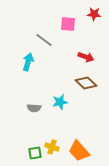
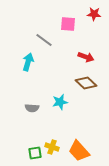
gray semicircle: moved 2 px left
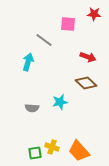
red arrow: moved 2 px right
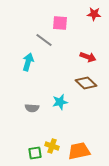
pink square: moved 8 px left, 1 px up
yellow cross: moved 1 px up
orange trapezoid: rotated 120 degrees clockwise
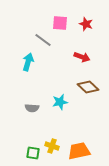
red star: moved 8 px left, 10 px down; rotated 16 degrees clockwise
gray line: moved 1 px left
red arrow: moved 6 px left
brown diamond: moved 2 px right, 4 px down
green square: moved 2 px left; rotated 16 degrees clockwise
